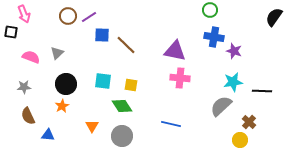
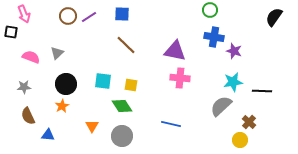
blue square: moved 20 px right, 21 px up
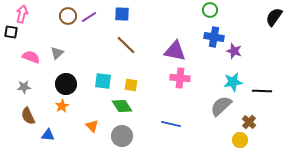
pink arrow: moved 2 px left; rotated 144 degrees counterclockwise
orange triangle: rotated 16 degrees counterclockwise
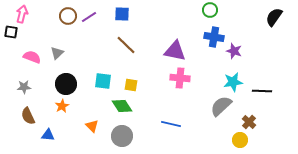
pink semicircle: moved 1 px right
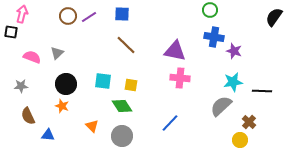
gray star: moved 3 px left, 1 px up
orange star: rotated 24 degrees counterclockwise
blue line: moved 1 px left, 1 px up; rotated 60 degrees counterclockwise
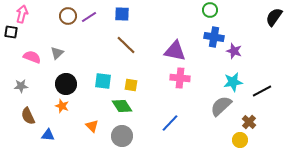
black line: rotated 30 degrees counterclockwise
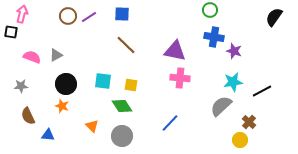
gray triangle: moved 1 px left, 2 px down; rotated 16 degrees clockwise
